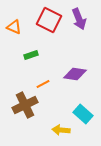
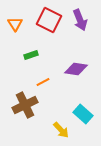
purple arrow: moved 1 px right, 1 px down
orange triangle: moved 1 px right, 3 px up; rotated 35 degrees clockwise
purple diamond: moved 1 px right, 5 px up
orange line: moved 2 px up
yellow arrow: rotated 138 degrees counterclockwise
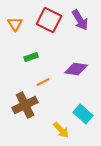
purple arrow: rotated 10 degrees counterclockwise
green rectangle: moved 2 px down
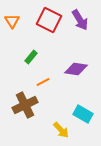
orange triangle: moved 3 px left, 3 px up
green rectangle: rotated 32 degrees counterclockwise
cyan rectangle: rotated 12 degrees counterclockwise
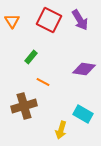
purple diamond: moved 8 px right
orange line: rotated 56 degrees clockwise
brown cross: moved 1 px left, 1 px down; rotated 10 degrees clockwise
yellow arrow: rotated 60 degrees clockwise
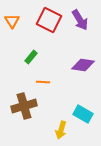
purple diamond: moved 1 px left, 4 px up
orange line: rotated 24 degrees counterclockwise
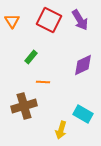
purple diamond: rotated 35 degrees counterclockwise
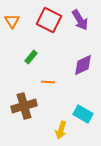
orange line: moved 5 px right
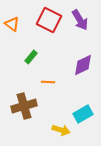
orange triangle: moved 3 px down; rotated 21 degrees counterclockwise
cyan rectangle: rotated 60 degrees counterclockwise
yellow arrow: rotated 90 degrees counterclockwise
